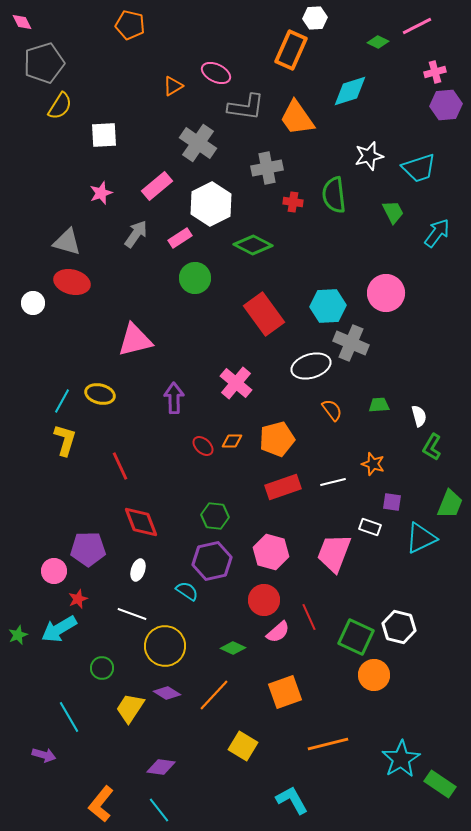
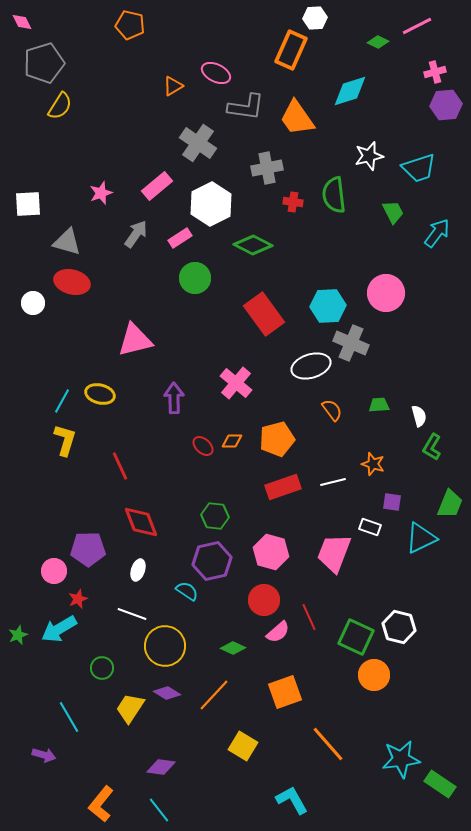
white square at (104, 135): moved 76 px left, 69 px down
orange line at (328, 744): rotated 63 degrees clockwise
cyan star at (401, 759): rotated 24 degrees clockwise
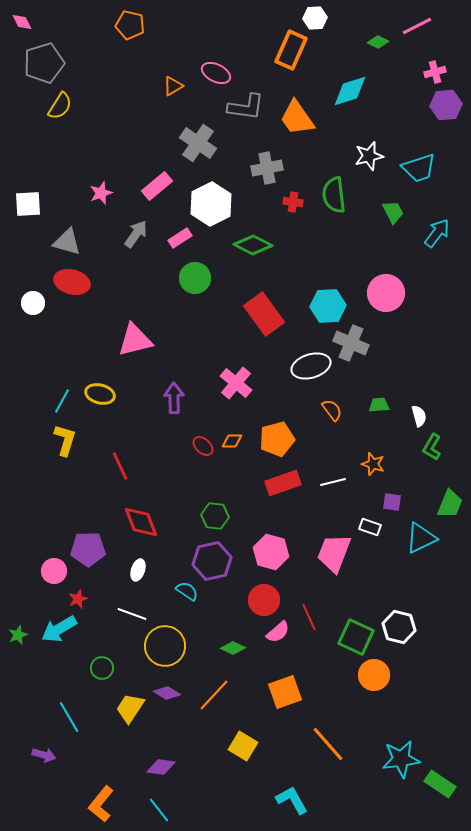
red rectangle at (283, 487): moved 4 px up
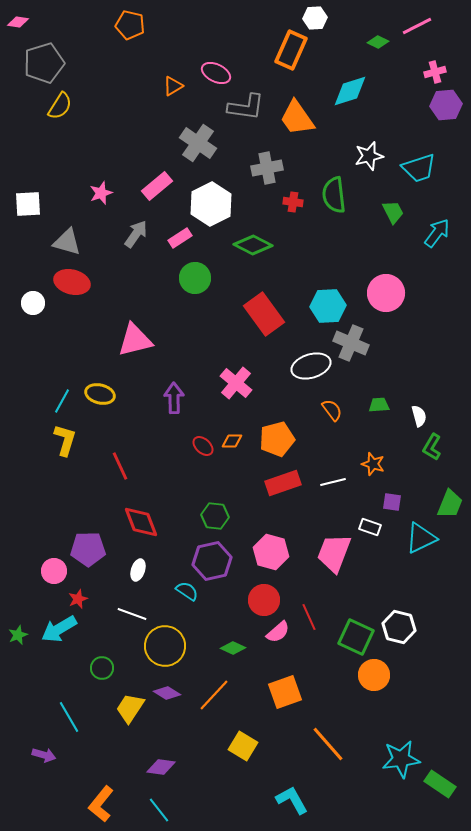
pink diamond at (22, 22): moved 4 px left; rotated 55 degrees counterclockwise
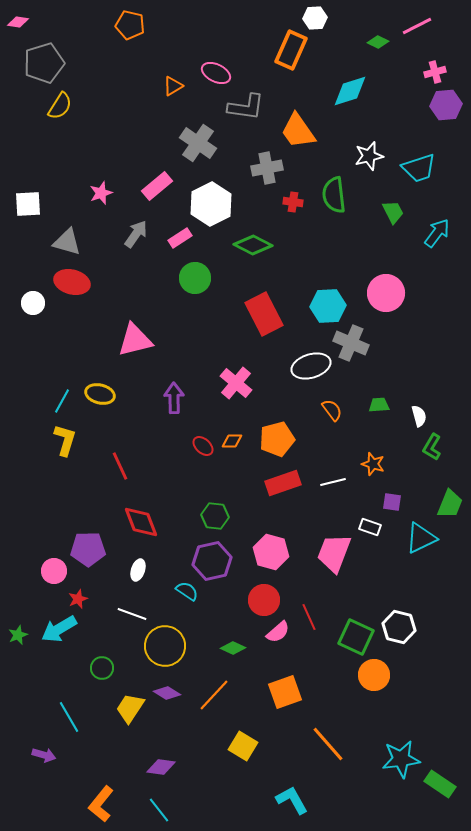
orange trapezoid at (297, 118): moved 1 px right, 13 px down
red rectangle at (264, 314): rotated 9 degrees clockwise
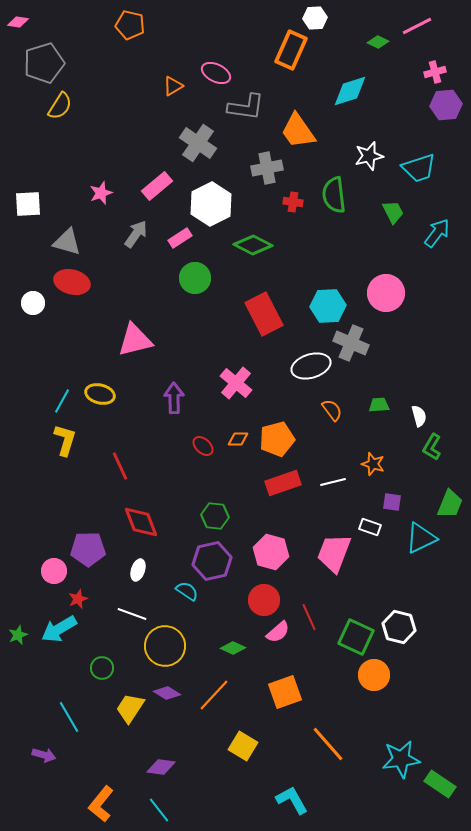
orange diamond at (232, 441): moved 6 px right, 2 px up
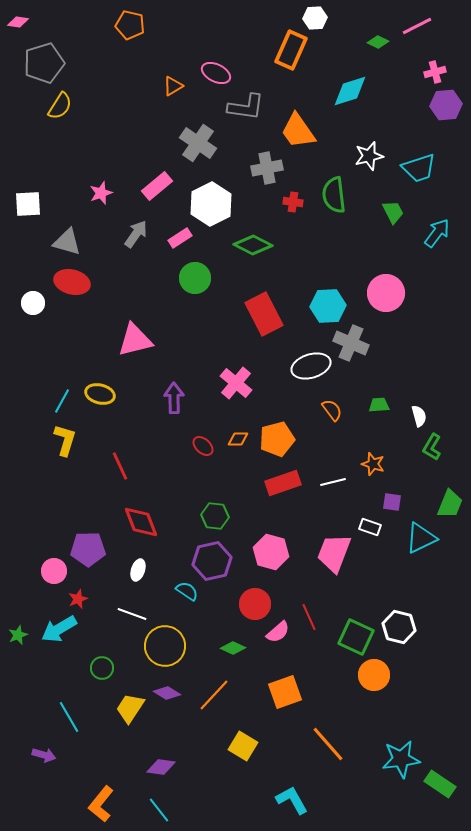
red circle at (264, 600): moved 9 px left, 4 px down
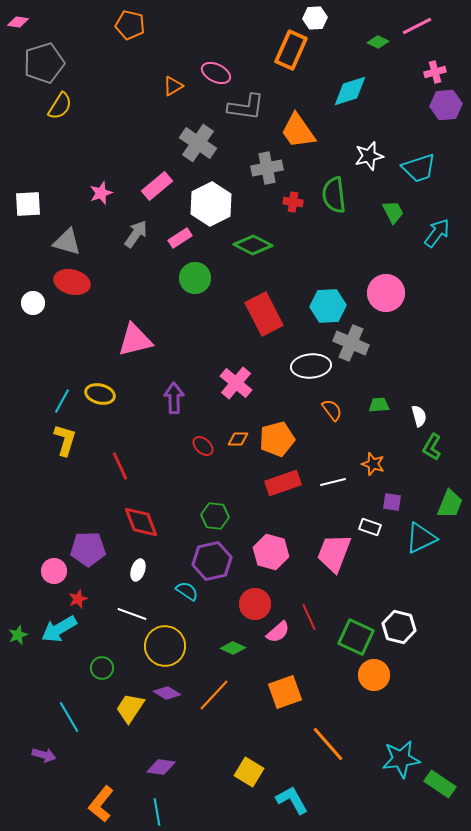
white ellipse at (311, 366): rotated 12 degrees clockwise
yellow square at (243, 746): moved 6 px right, 26 px down
cyan line at (159, 810): moved 2 px left, 2 px down; rotated 28 degrees clockwise
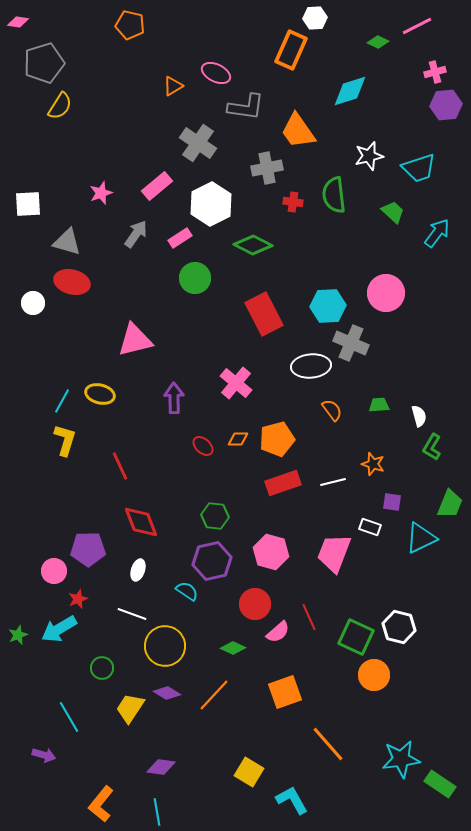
green trapezoid at (393, 212): rotated 20 degrees counterclockwise
